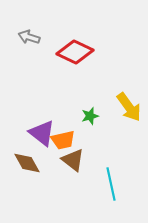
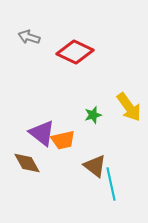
green star: moved 3 px right, 1 px up
brown triangle: moved 22 px right, 6 px down
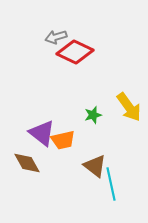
gray arrow: moved 27 px right; rotated 35 degrees counterclockwise
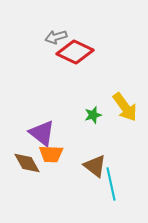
yellow arrow: moved 4 px left
orange trapezoid: moved 12 px left, 14 px down; rotated 15 degrees clockwise
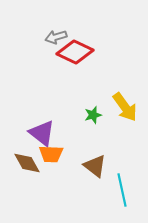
cyan line: moved 11 px right, 6 px down
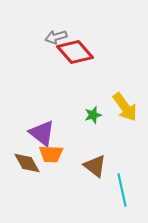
red diamond: rotated 24 degrees clockwise
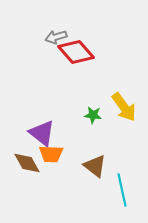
red diamond: moved 1 px right
yellow arrow: moved 1 px left
green star: rotated 24 degrees clockwise
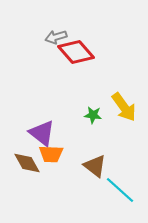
cyan line: moved 2 px left; rotated 36 degrees counterclockwise
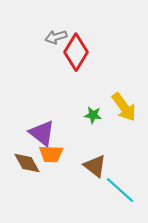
red diamond: rotated 72 degrees clockwise
